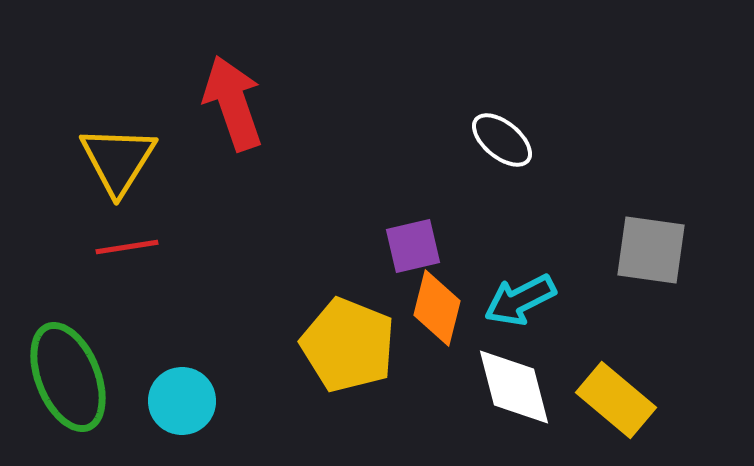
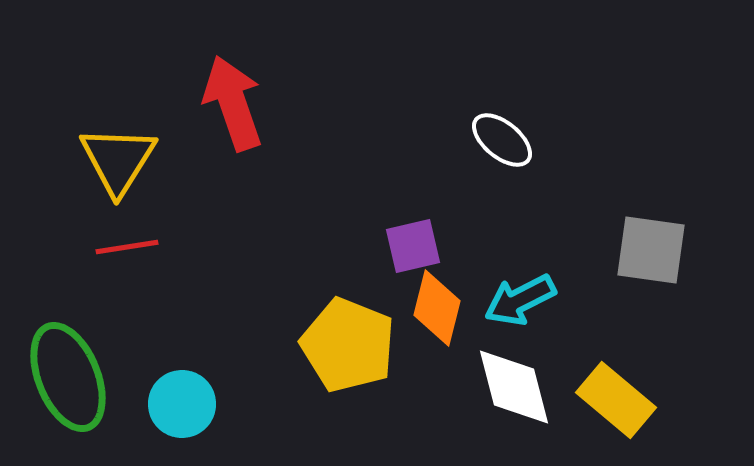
cyan circle: moved 3 px down
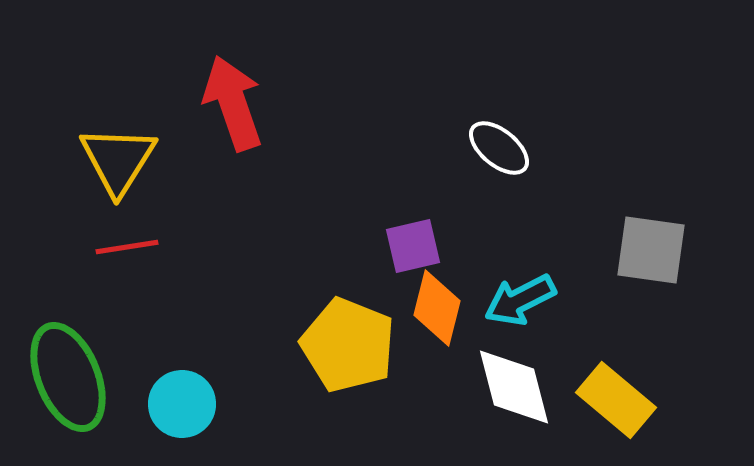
white ellipse: moved 3 px left, 8 px down
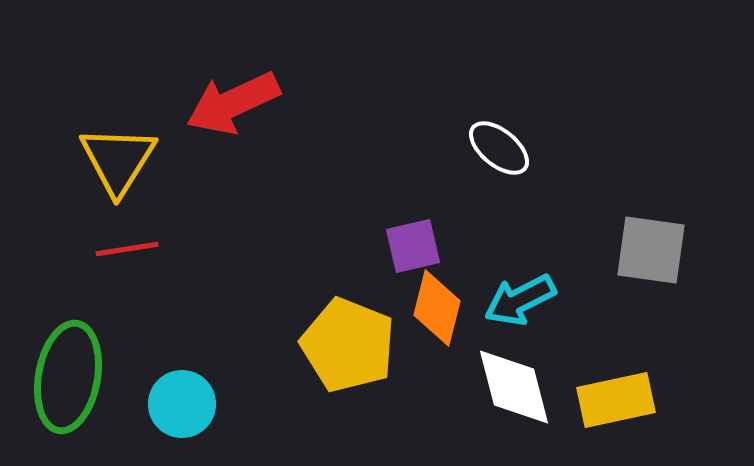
red arrow: rotated 96 degrees counterclockwise
red line: moved 2 px down
green ellipse: rotated 32 degrees clockwise
yellow rectangle: rotated 52 degrees counterclockwise
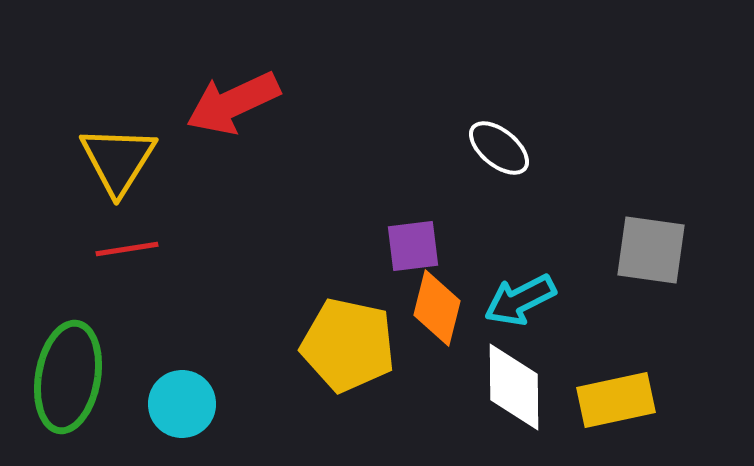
purple square: rotated 6 degrees clockwise
yellow pentagon: rotated 10 degrees counterclockwise
white diamond: rotated 14 degrees clockwise
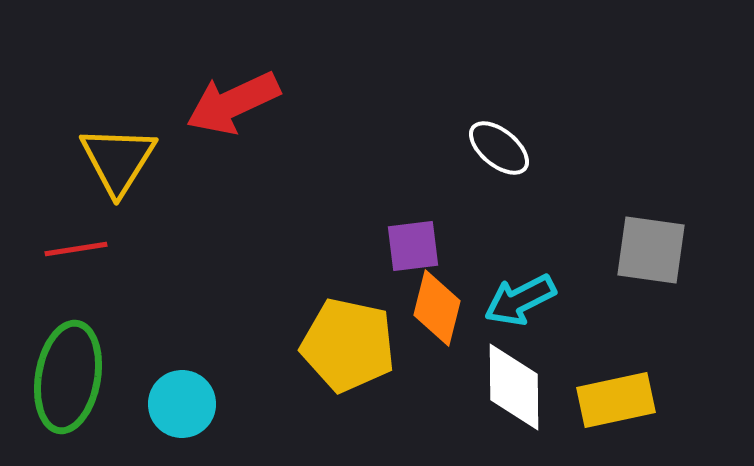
red line: moved 51 px left
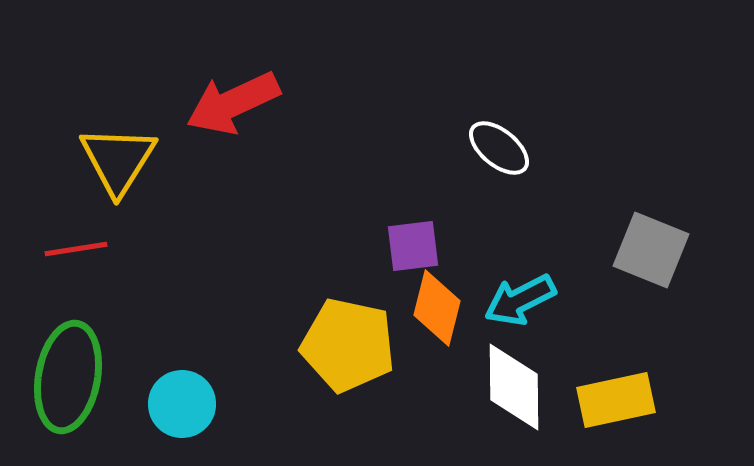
gray square: rotated 14 degrees clockwise
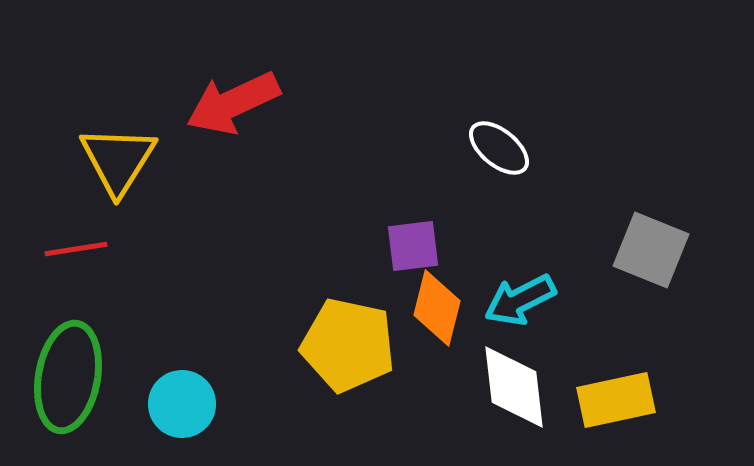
white diamond: rotated 6 degrees counterclockwise
